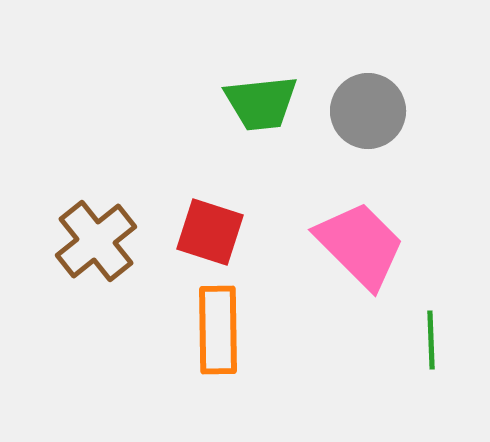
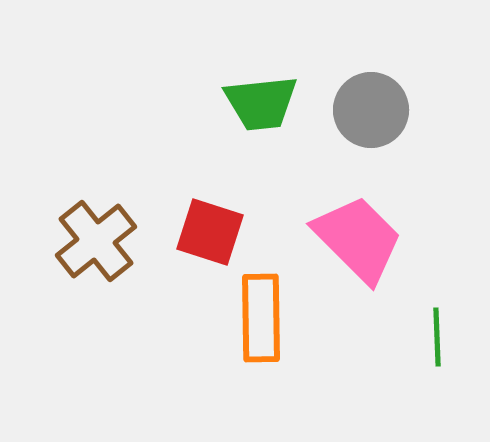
gray circle: moved 3 px right, 1 px up
pink trapezoid: moved 2 px left, 6 px up
orange rectangle: moved 43 px right, 12 px up
green line: moved 6 px right, 3 px up
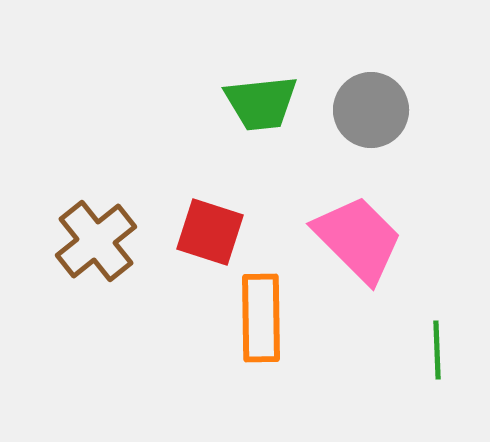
green line: moved 13 px down
